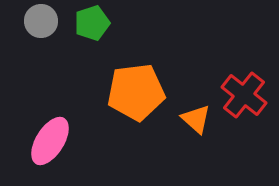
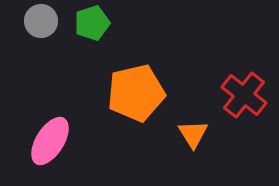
orange pentagon: moved 1 px down; rotated 6 degrees counterclockwise
orange triangle: moved 3 px left, 15 px down; rotated 16 degrees clockwise
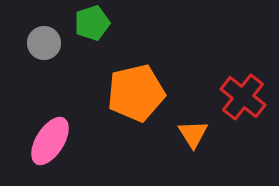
gray circle: moved 3 px right, 22 px down
red cross: moved 1 px left, 2 px down
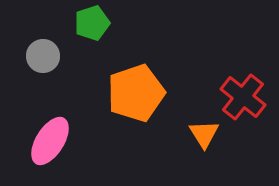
gray circle: moved 1 px left, 13 px down
orange pentagon: rotated 6 degrees counterclockwise
orange triangle: moved 11 px right
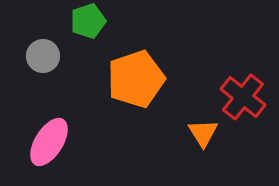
green pentagon: moved 4 px left, 2 px up
orange pentagon: moved 14 px up
orange triangle: moved 1 px left, 1 px up
pink ellipse: moved 1 px left, 1 px down
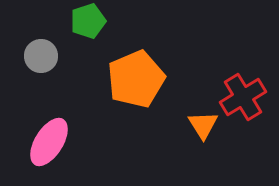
gray circle: moved 2 px left
orange pentagon: rotated 4 degrees counterclockwise
red cross: rotated 21 degrees clockwise
orange triangle: moved 8 px up
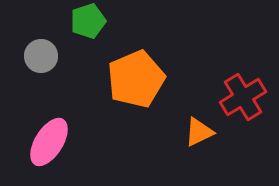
orange triangle: moved 4 px left, 7 px down; rotated 36 degrees clockwise
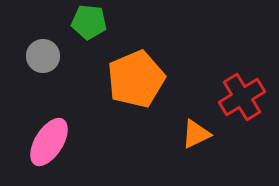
green pentagon: moved 1 px right, 1 px down; rotated 24 degrees clockwise
gray circle: moved 2 px right
red cross: moved 1 px left
orange triangle: moved 3 px left, 2 px down
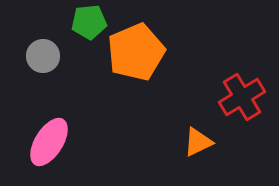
green pentagon: rotated 12 degrees counterclockwise
orange pentagon: moved 27 px up
orange triangle: moved 2 px right, 8 px down
